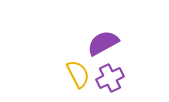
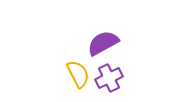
purple cross: moved 1 px left
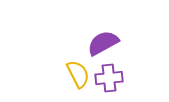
purple cross: rotated 20 degrees clockwise
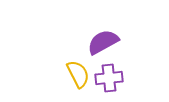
purple semicircle: moved 1 px up
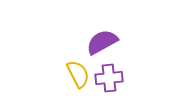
purple semicircle: moved 1 px left
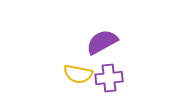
yellow semicircle: rotated 128 degrees clockwise
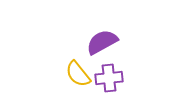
yellow semicircle: rotated 40 degrees clockwise
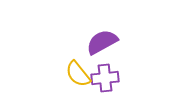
purple cross: moved 4 px left
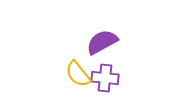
purple cross: rotated 12 degrees clockwise
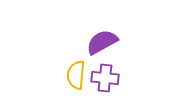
yellow semicircle: moved 2 px left, 1 px down; rotated 44 degrees clockwise
